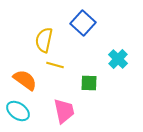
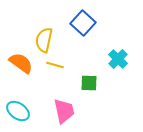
orange semicircle: moved 4 px left, 17 px up
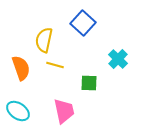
orange semicircle: moved 5 px down; rotated 35 degrees clockwise
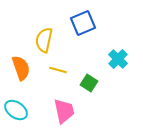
blue square: rotated 25 degrees clockwise
yellow line: moved 3 px right, 5 px down
green square: rotated 30 degrees clockwise
cyan ellipse: moved 2 px left, 1 px up
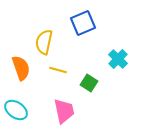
yellow semicircle: moved 2 px down
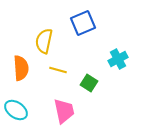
yellow semicircle: moved 1 px up
cyan cross: rotated 18 degrees clockwise
orange semicircle: rotated 15 degrees clockwise
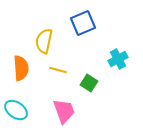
pink trapezoid: rotated 8 degrees counterclockwise
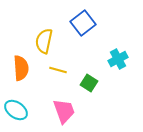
blue square: rotated 15 degrees counterclockwise
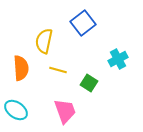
pink trapezoid: moved 1 px right
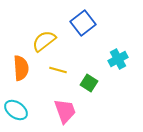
yellow semicircle: rotated 40 degrees clockwise
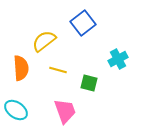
green square: rotated 18 degrees counterclockwise
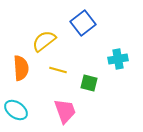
cyan cross: rotated 18 degrees clockwise
